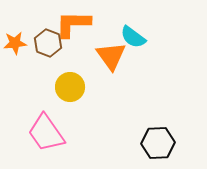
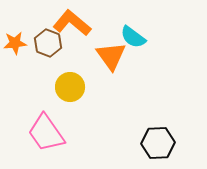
orange L-shape: moved 1 px left, 1 px up; rotated 39 degrees clockwise
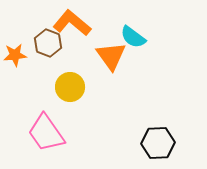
orange star: moved 12 px down
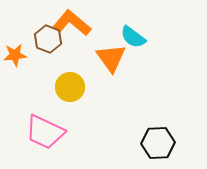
brown hexagon: moved 4 px up
orange triangle: moved 2 px down
pink trapezoid: moved 1 px left, 1 px up; rotated 30 degrees counterclockwise
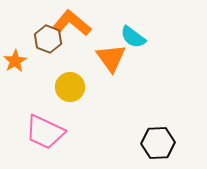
orange star: moved 6 px down; rotated 25 degrees counterclockwise
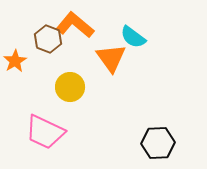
orange L-shape: moved 3 px right, 2 px down
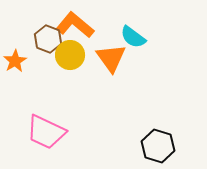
yellow circle: moved 32 px up
pink trapezoid: moved 1 px right
black hexagon: moved 3 px down; rotated 20 degrees clockwise
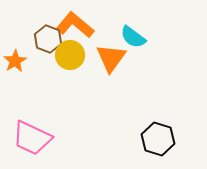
orange triangle: rotated 12 degrees clockwise
pink trapezoid: moved 14 px left, 6 px down
black hexagon: moved 7 px up
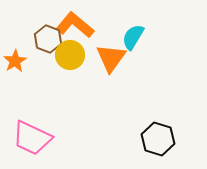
cyan semicircle: rotated 84 degrees clockwise
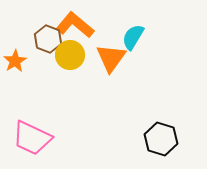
black hexagon: moved 3 px right
